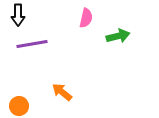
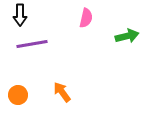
black arrow: moved 2 px right
green arrow: moved 9 px right
orange arrow: rotated 15 degrees clockwise
orange circle: moved 1 px left, 11 px up
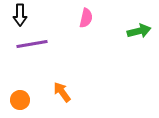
green arrow: moved 12 px right, 5 px up
orange circle: moved 2 px right, 5 px down
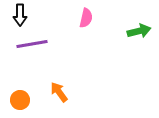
orange arrow: moved 3 px left
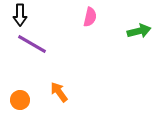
pink semicircle: moved 4 px right, 1 px up
purple line: rotated 40 degrees clockwise
